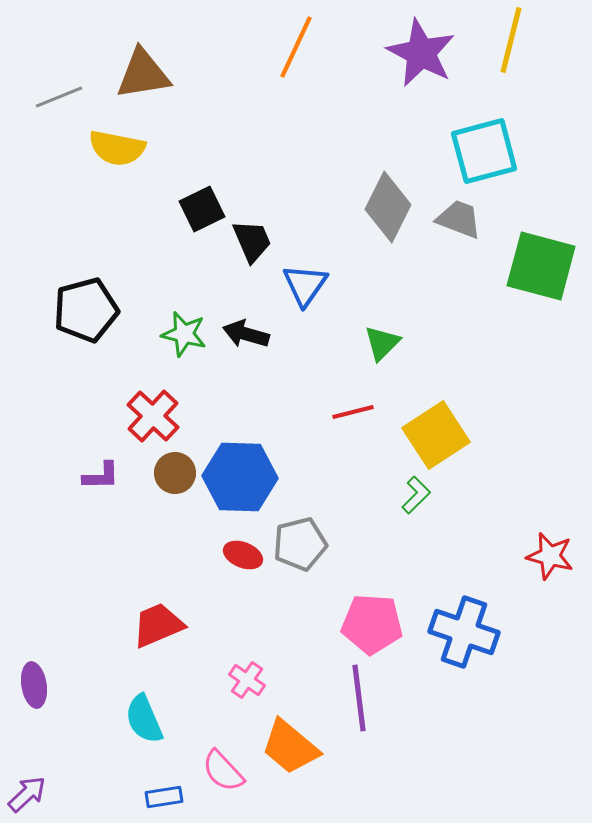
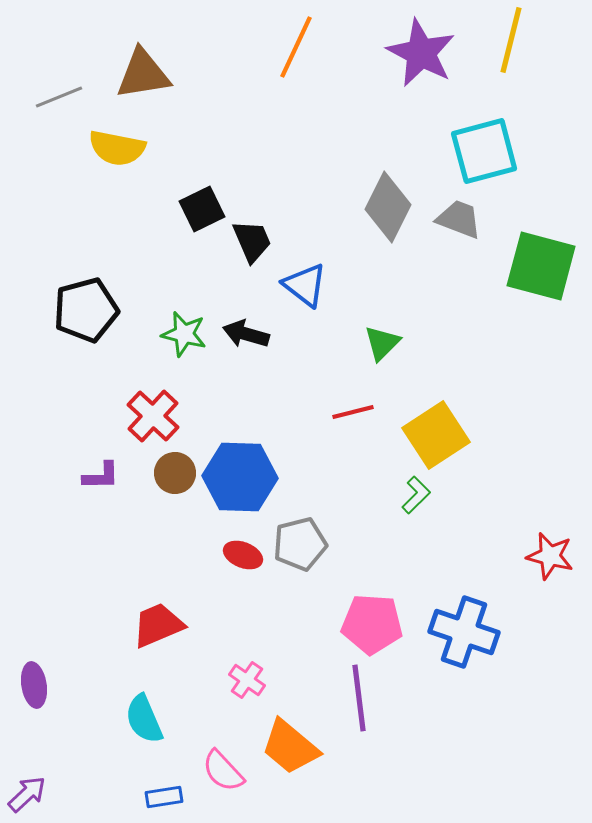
blue triangle: rotated 27 degrees counterclockwise
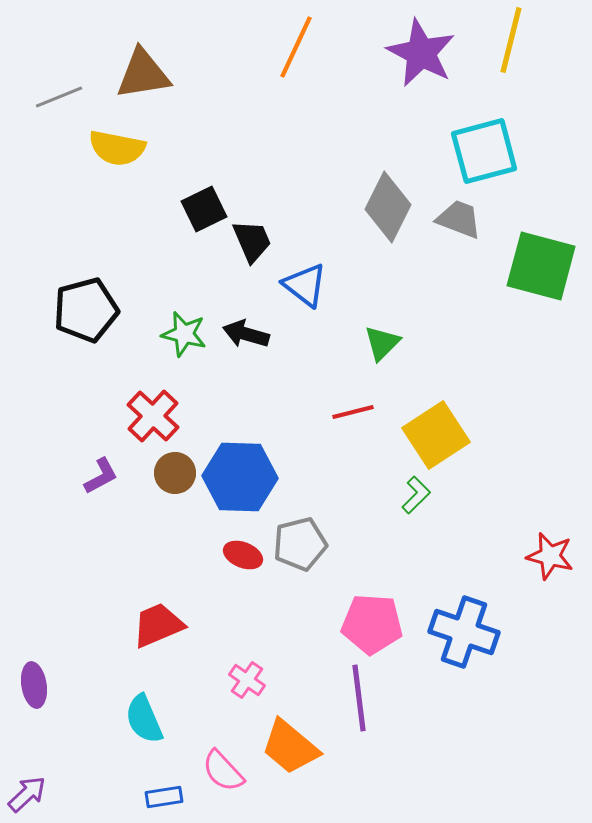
black square: moved 2 px right
purple L-shape: rotated 27 degrees counterclockwise
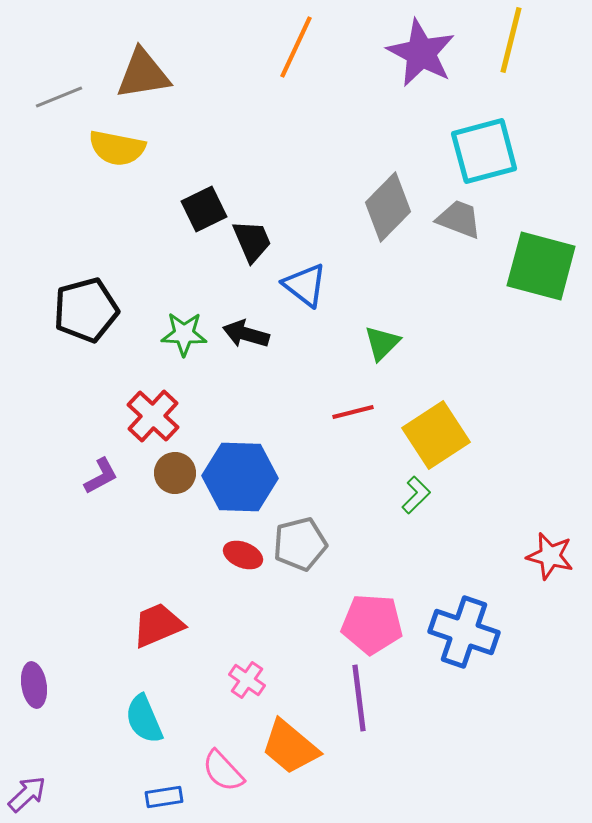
gray diamond: rotated 18 degrees clockwise
green star: rotated 12 degrees counterclockwise
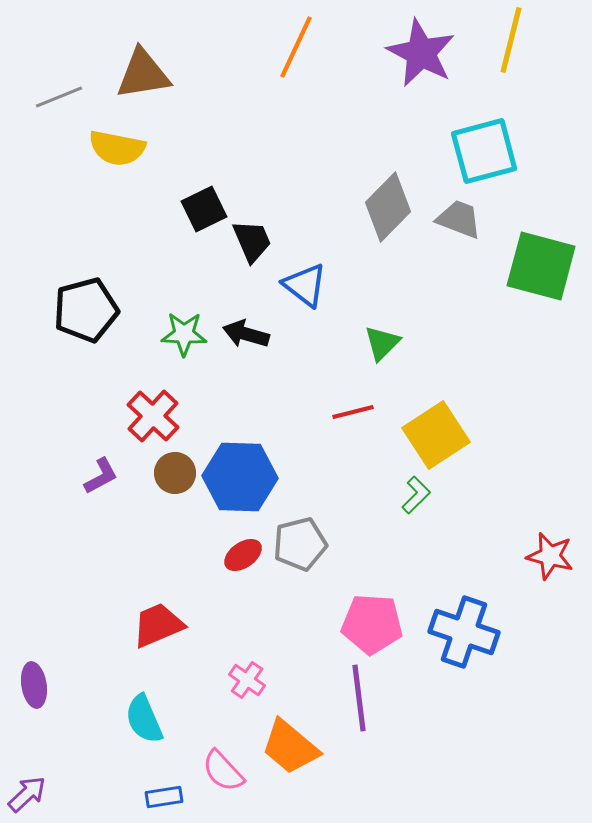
red ellipse: rotated 57 degrees counterclockwise
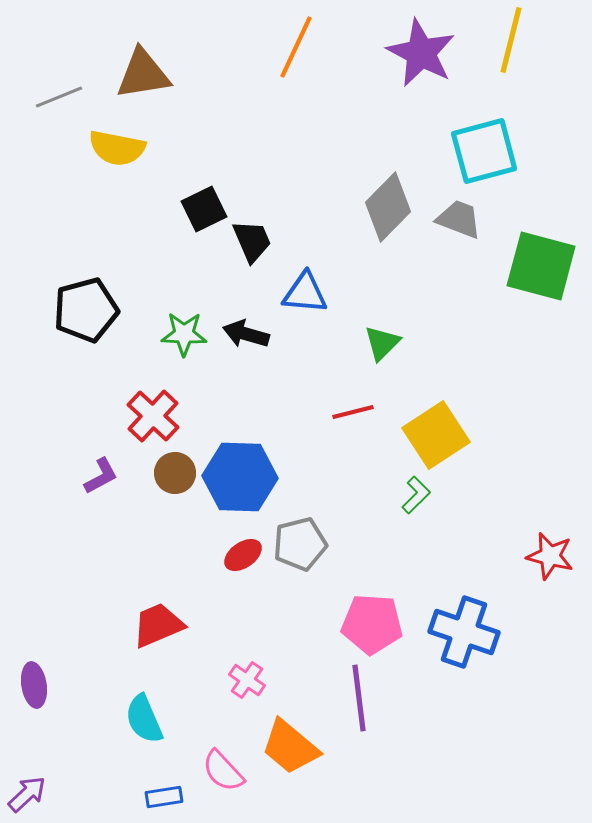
blue triangle: moved 8 px down; rotated 33 degrees counterclockwise
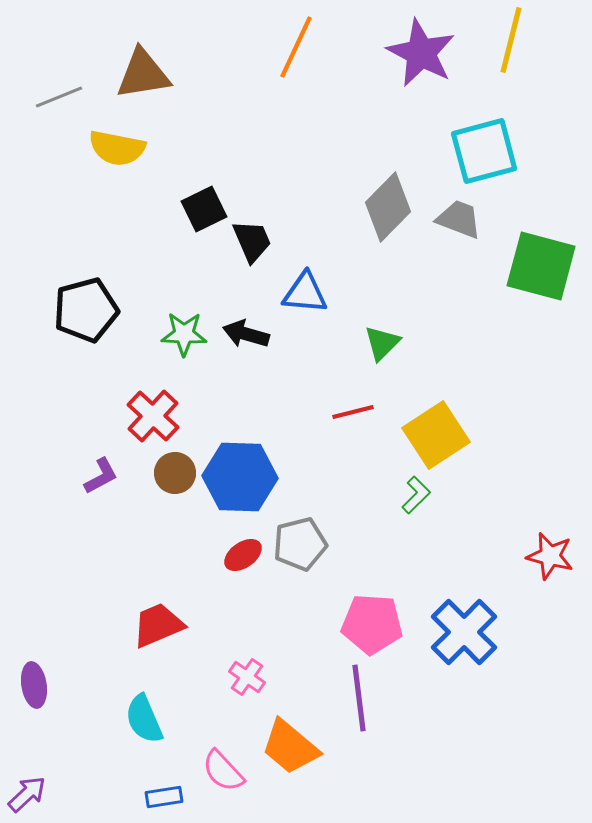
blue cross: rotated 26 degrees clockwise
pink cross: moved 3 px up
